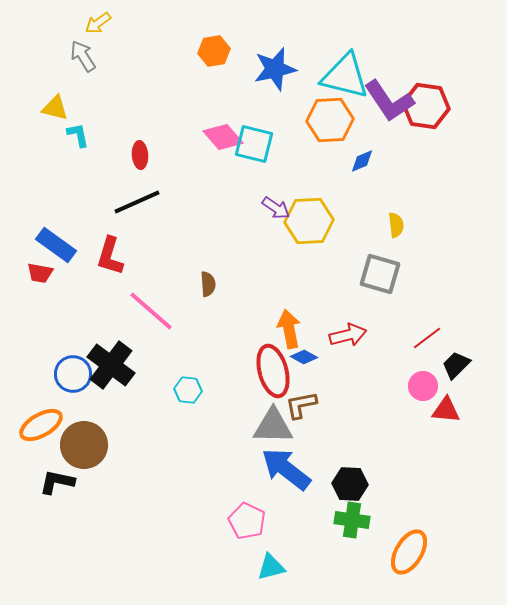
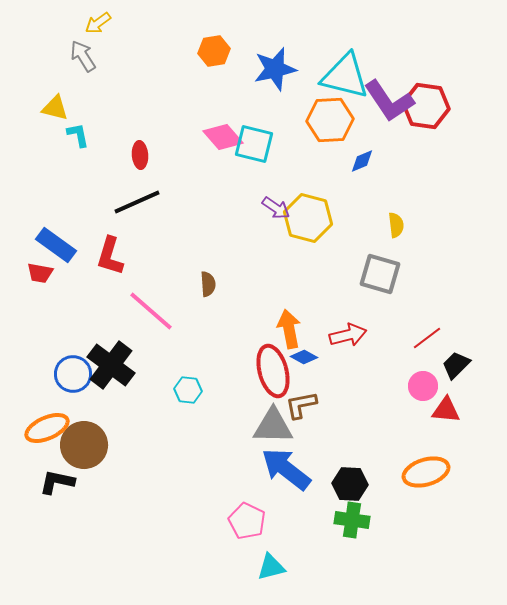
yellow hexagon at (309, 221): moved 1 px left, 3 px up; rotated 18 degrees clockwise
orange ellipse at (41, 425): moved 6 px right, 3 px down; rotated 6 degrees clockwise
orange ellipse at (409, 552): moved 17 px right, 80 px up; rotated 42 degrees clockwise
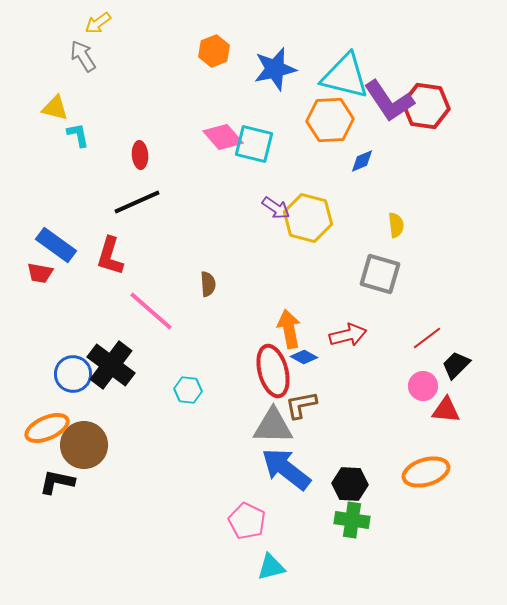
orange hexagon at (214, 51): rotated 12 degrees counterclockwise
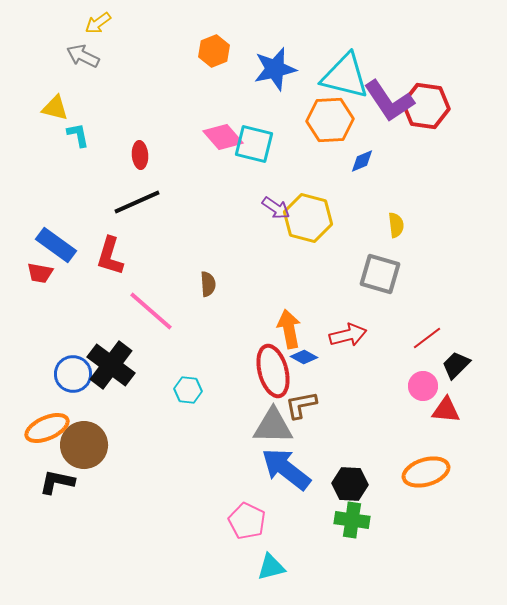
gray arrow at (83, 56): rotated 32 degrees counterclockwise
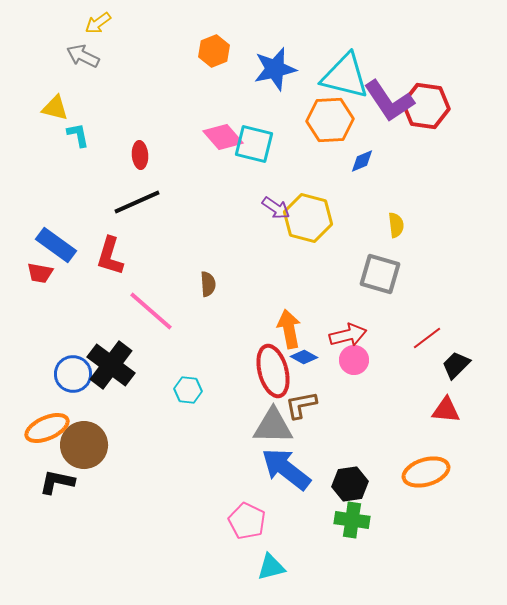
pink circle at (423, 386): moved 69 px left, 26 px up
black hexagon at (350, 484): rotated 12 degrees counterclockwise
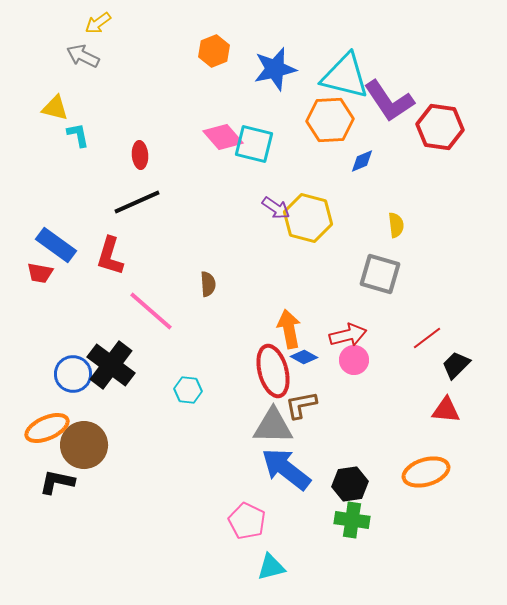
red hexagon at (426, 106): moved 14 px right, 21 px down
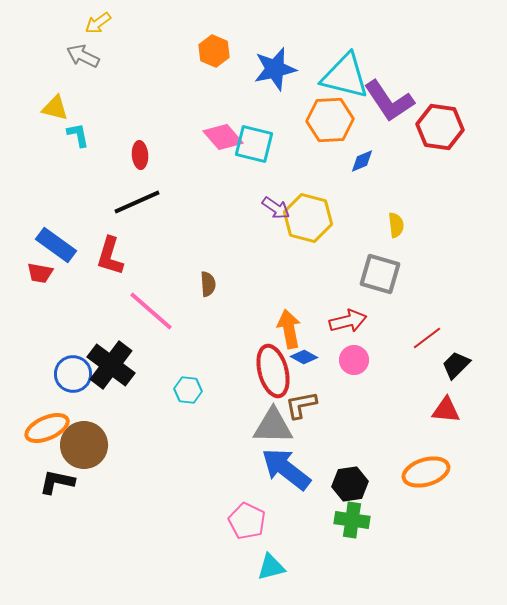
orange hexagon at (214, 51): rotated 16 degrees counterclockwise
red arrow at (348, 335): moved 14 px up
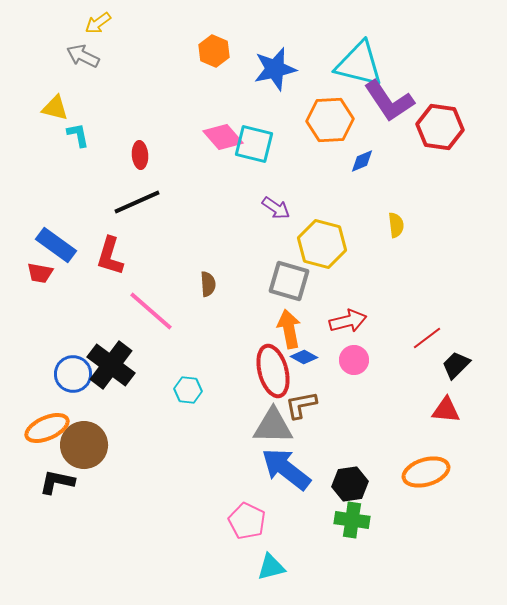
cyan triangle at (345, 76): moved 14 px right, 12 px up
yellow hexagon at (308, 218): moved 14 px right, 26 px down
gray square at (380, 274): moved 91 px left, 7 px down
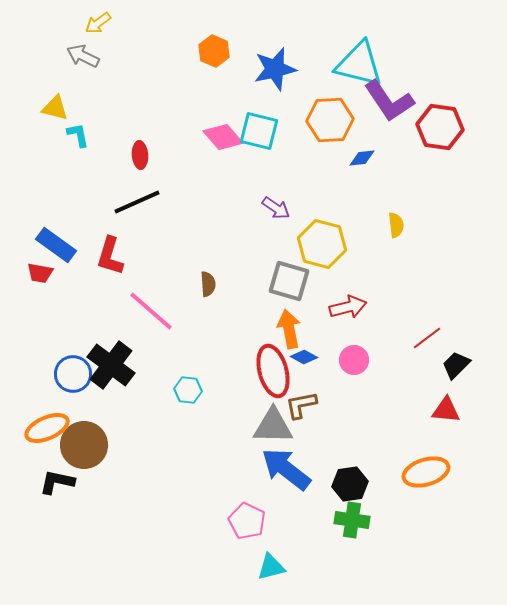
cyan square at (254, 144): moved 5 px right, 13 px up
blue diamond at (362, 161): moved 3 px up; rotated 16 degrees clockwise
red arrow at (348, 321): moved 14 px up
